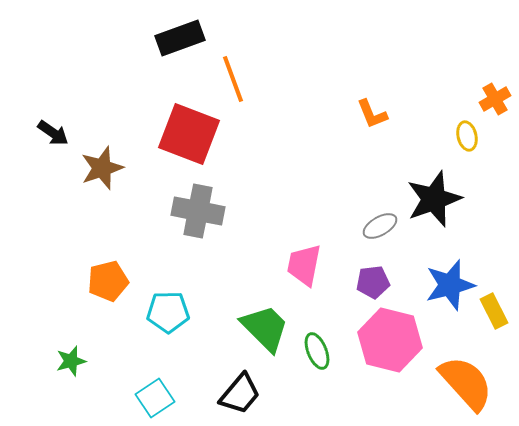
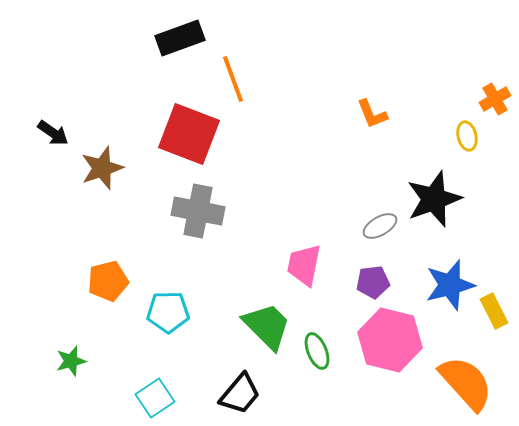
green trapezoid: moved 2 px right, 2 px up
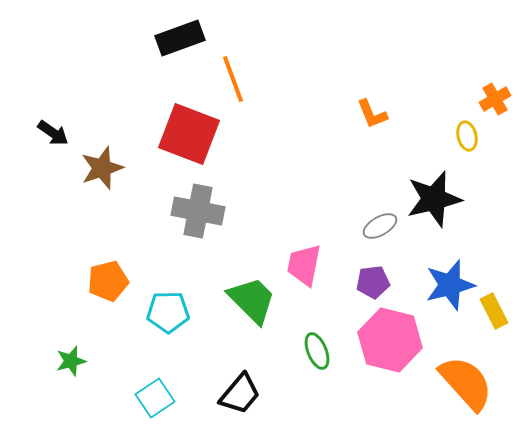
black star: rotated 6 degrees clockwise
green trapezoid: moved 15 px left, 26 px up
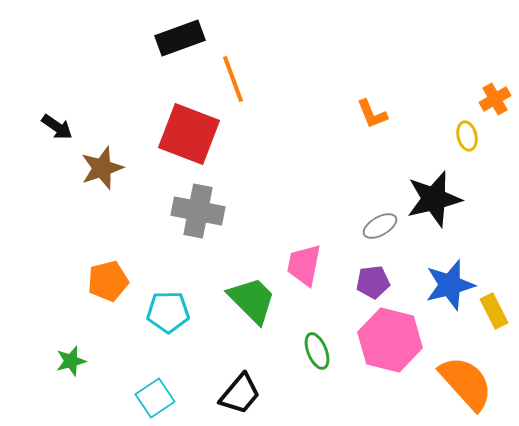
black arrow: moved 4 px right, 6 px up
